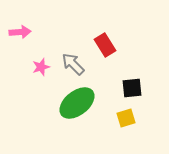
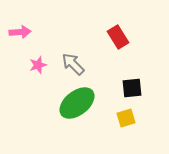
red rectangle: moved 13 px right, 8 px up
pink star: moved 3 px left, 2 px up
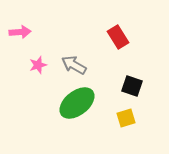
gray arrow: moved 1 px right, 1 px down; rotated 15 degrees counterclockwise
black square: moved 2 px up; rotated 25 degrees clockwise
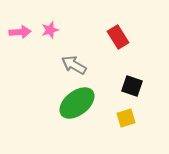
pink star: moved 12 px right, 35 px up
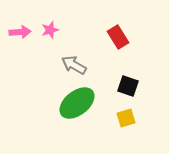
black square: moved 4 px left
